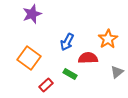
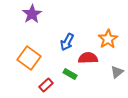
purple star: rotated 12 degrees counterclockwise
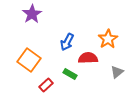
orange square: moved 2 px down
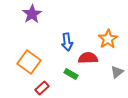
blue arrow: rotated 36 degrees counterclockwise
orange square: moved 2 px down
green rectangle: moved 1 px right
red rectangle: moved 4 px left, 3 px down
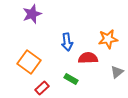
purple star: rotated 12 degrees clockwise
orange star: rotated 24 degrees clockwise
green rectangle: moved 5 px down
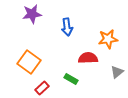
purple star: rotated 12 degrees clockwise
blue arrow: moved 15 px up
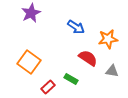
purple star: moved 1 px left, 1 px up; rotated 18 degrees counterclockwise
blue arrow: moved 9 px right; rotated 48 degrees counterclockwise
red semicircle: rotated 36 degrees clockwise
gray triangle: moved 5 px left, 1 px up; rotated 48 degrees clockwise
red rectangle: moved 6 px right, 1 px up
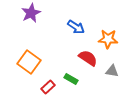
orange star: rotated 12 degrees clockwise
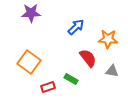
purple star: rotated 24 degrees clockwise
blue arrow: rotated 78 degrees counterclockwise
red semicircle: rotated 18 degrees clockwise
red rectangle: rotated 24 degrees clockwise
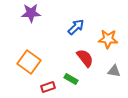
red semicircle: moved 3 px left
gray triangle: moved 2 px right
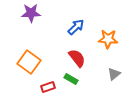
red semicircle: moved 8 px left
gray triangle: moved 3 px down; rotated 48 degrees counterclockwise
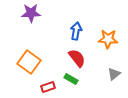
blue arrow: moved 4 px down; rotated 36 degrees counterclockwise
